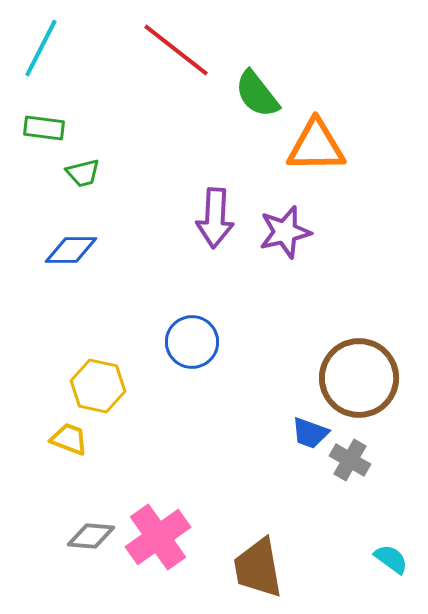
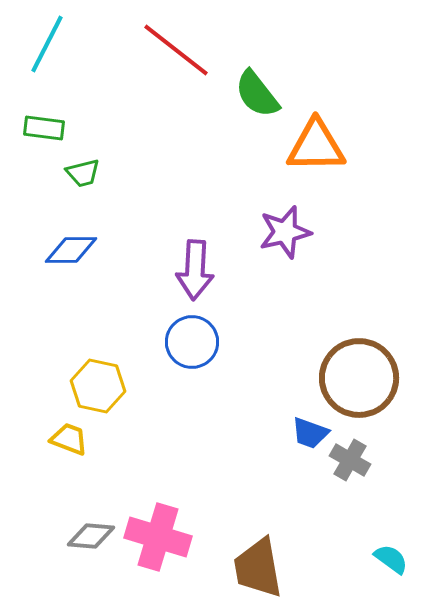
cyan line: moved 6 px right, 4 px up
purple arrow: moved 20 px left, 52 px down
pink cross: rotated 38 degrees counterclockwise
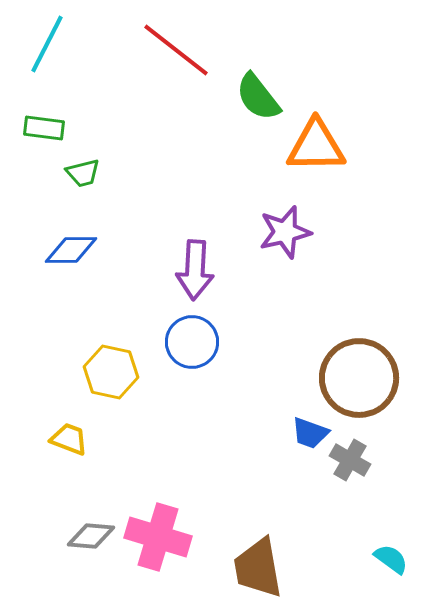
green semicircle: moved 1 px right, 3 px down
yellow hexagon: moved 13 px right, 14 px up
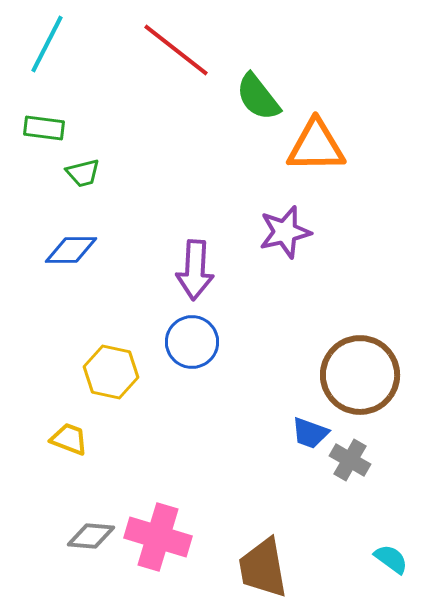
brown circle: moved 1 px right, 3 px up
brown trapezoid: moved 5 px right
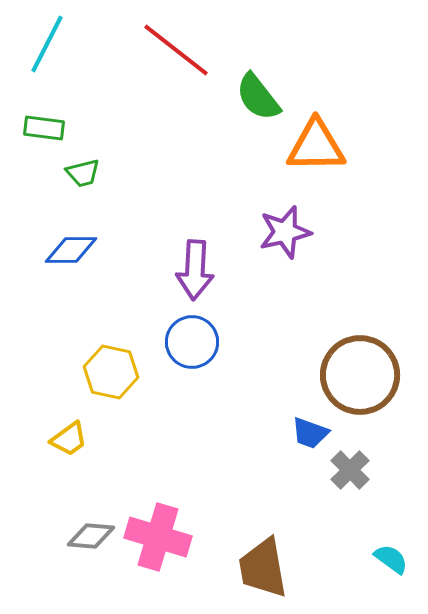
yellow trapezoid: rotated 123 degrees clockwise
gray cross: moved 10 px down; rotated 15 degrees clockwise
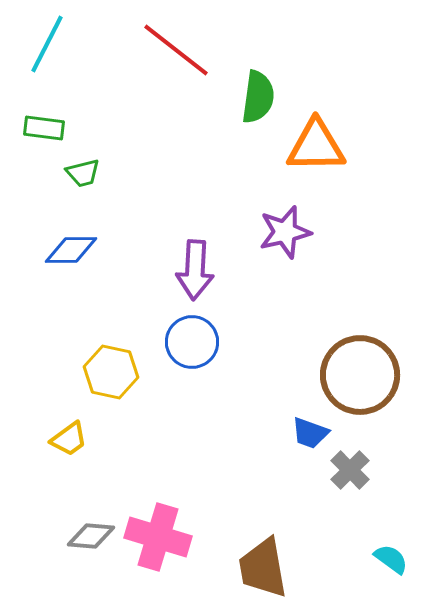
green semicircle: rotated 134 degrees counterclockwise
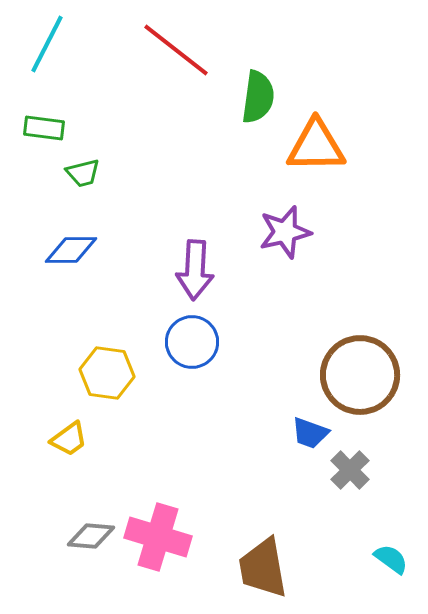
yellow hexagon: moved 4 px left, 1 px down; rotated 4 degrees counterclockwise
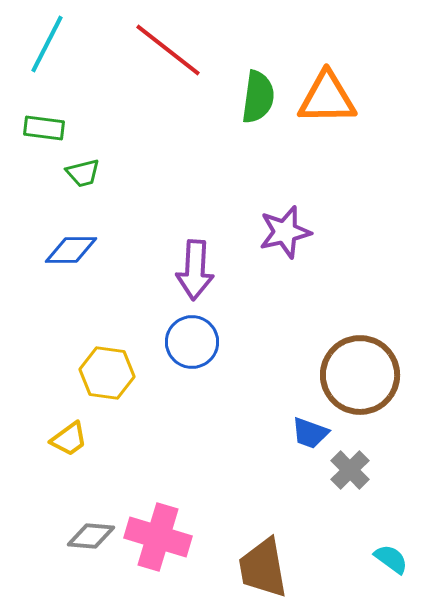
red line: moved 8 px left
orange triangle: moved 11 px right, 48 px up
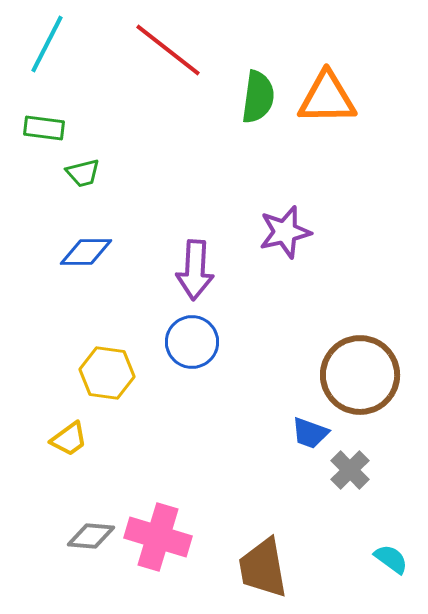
blue diamond: moved 15 px right, 2 px down
